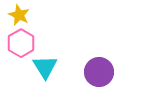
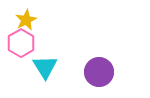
yellow star: moved 7 px right, 5 px down; rotated 20 degrees clockwise
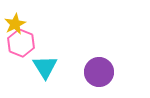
yellow star: moved 11 px left, 4 px down
pink hexagon: rotated 8 degrees counterclockwise
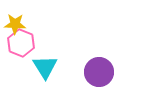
yellow star: rotated 30 degrees clockwise
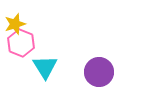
yellow star: rotated 20 degrees counterclockwise
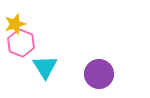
purple circle: moved 2 px down
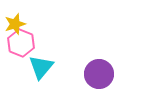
cyan triangle: moved 4 px left; rotated 12 degrees clockwise
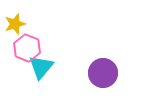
pink hexagon: moved 6 px right, 5 px down
purple circle: moved 4 px right, 1 px up
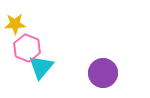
yellow star: rotated 15 degrees clockwise
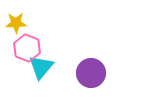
yellow star: moved 1 px right, 1 px up
purple circle: moved 12 px left
